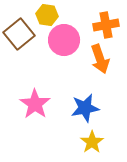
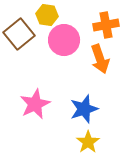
pink star: rotated 12 degrees clockwise
blue star: moved 1 px left, 1 px down; rotated 8 degrees counterclockwise
yellow star: moved 4 px left
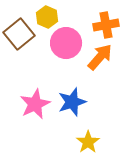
yellow hexagon: moved 2 px down; rotated 15 degrees clockwise
pink circle: moved 2 px right, 3 px down
orange arrow: moved 2 px up; rotated 120 degrees counterclockwise
blue star: moved 12 px left, 7 px up
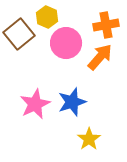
yellow star: moved 1 px right, 3 px up
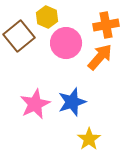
brown square: moved 2 px down
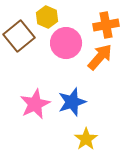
yellow star: moved 3 px left
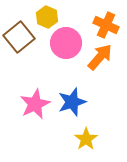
orange cross: rotated 35 degrees clockwise
brown square: moved 1 px down
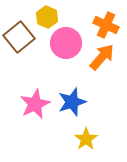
orange arrow: moved 2 px right
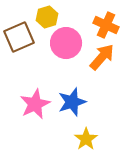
yellow hexagon: rotated 20 degrees clockwise
brown square: rotated 16 degrees clockwise
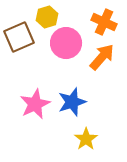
orange cross: moved 2 px left, 3 px up
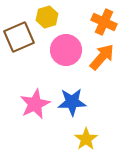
pink circle: moved 7 px down
blue star: rotated 16 degrees clockwise
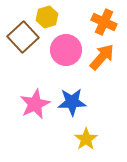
brown square: moved 4 px right; rotated 20 degrees counterclockwise
